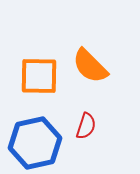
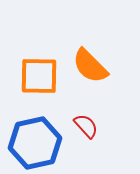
red semicircle: rotated 60 degrees counterclockwise
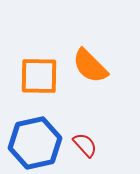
red semicircle: moved 1 px left, 19 px down
